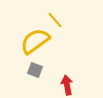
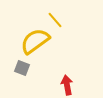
gray square: moved 13 px left, 2 px up
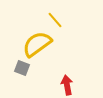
yellow semicircle: moved 2 px right, 3 px down
